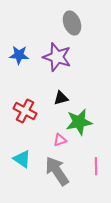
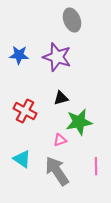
gray ellipse: moved 3 px up
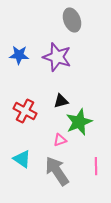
black triangle: moved 3 px down
green star: rotated 12 degrees counterclockwise
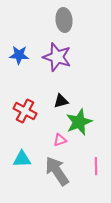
gray ellipse: moved 8 px left; rotated 15 degrees clockwise
cyan triangle: rotated 36 degrees counterclockwise
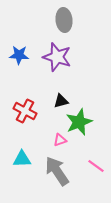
pink line: rotated 54 degrees counterclockwise
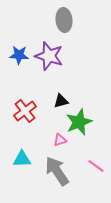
purple star: moved 8 px left, 1 px up
red cross: rotated 25 degrees clockwise
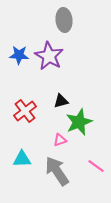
purple star: rotated 12 degrees clockwise
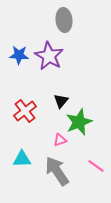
black triangle: rotated 35 degrees counterclockwise
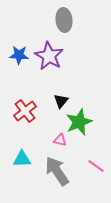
pink triangle: rotated 32 degrees clockwise
